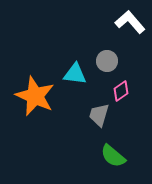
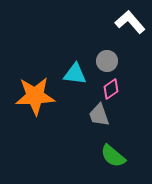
pink diamond: moved 10 px left, 2 px up
orange star: rotated 27 degrees counterclockwise
gray trapezoid: rotated 35 degrees counterclockwise
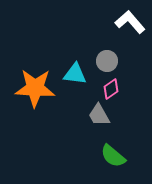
orange star: moved 8 px up; rotated 6 degrees clockwise
gray trapezoid: rotated 10 degrees counterclockwise
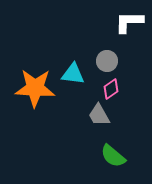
white L-shape: moved 1 px left; rotated 48 degrees counterclockwise
cyan triangle: moved 2 px left
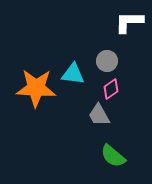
orange star: moved 1 px right
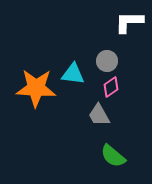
pink diamond: moved 2 px up
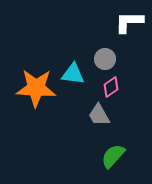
gray circle: moved 2 px left, 2 px up
green semicircle: rotated 92 degrees clockwise
